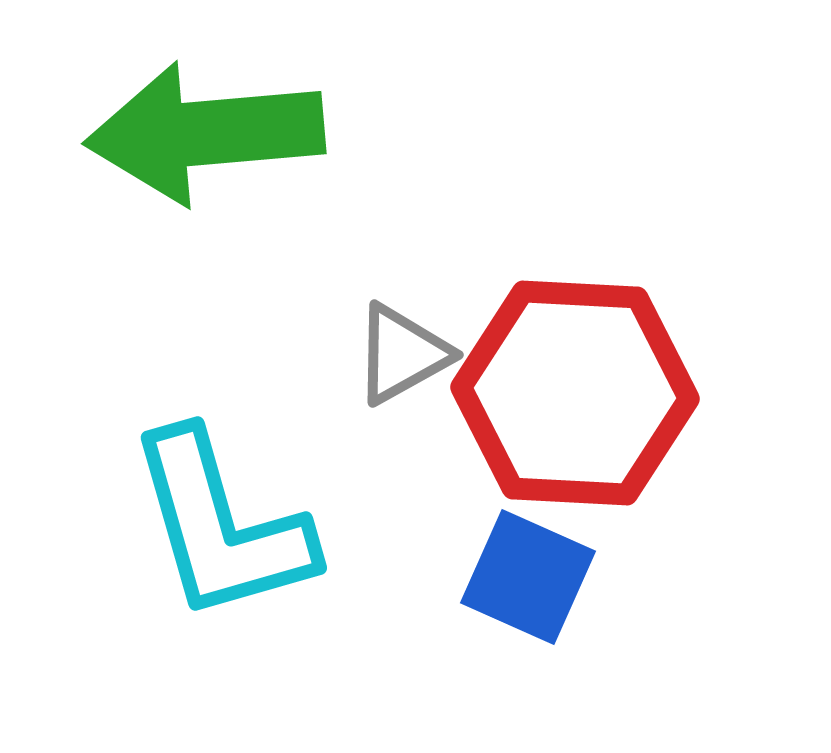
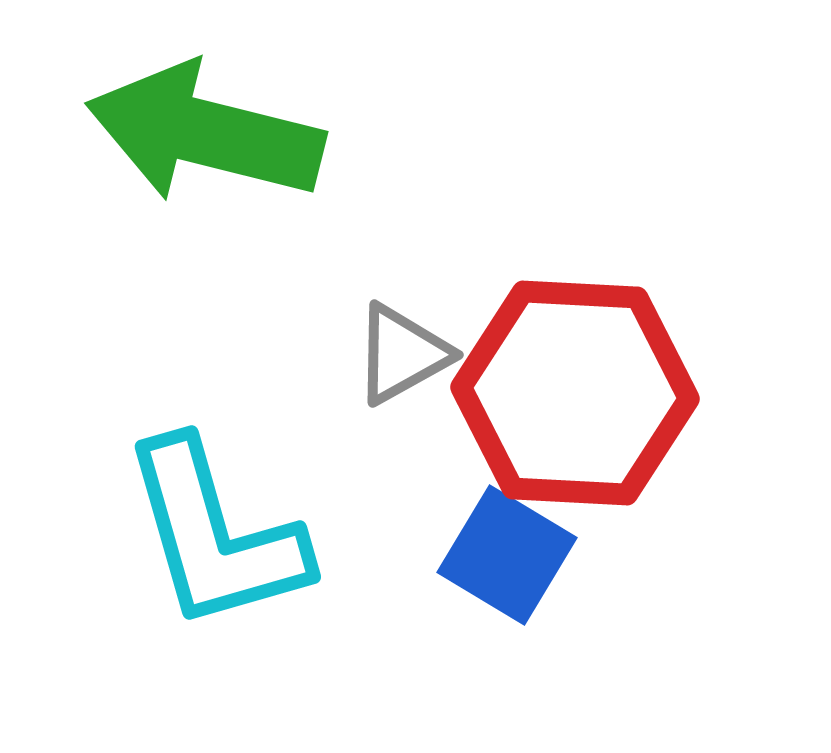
green arrow: rotated 19 degrees clockwise
cyan L-shape: moved 6 px left, 9 px down
blue square: moved 21 px left, 22 px up; rotated 7 degrees clockwise
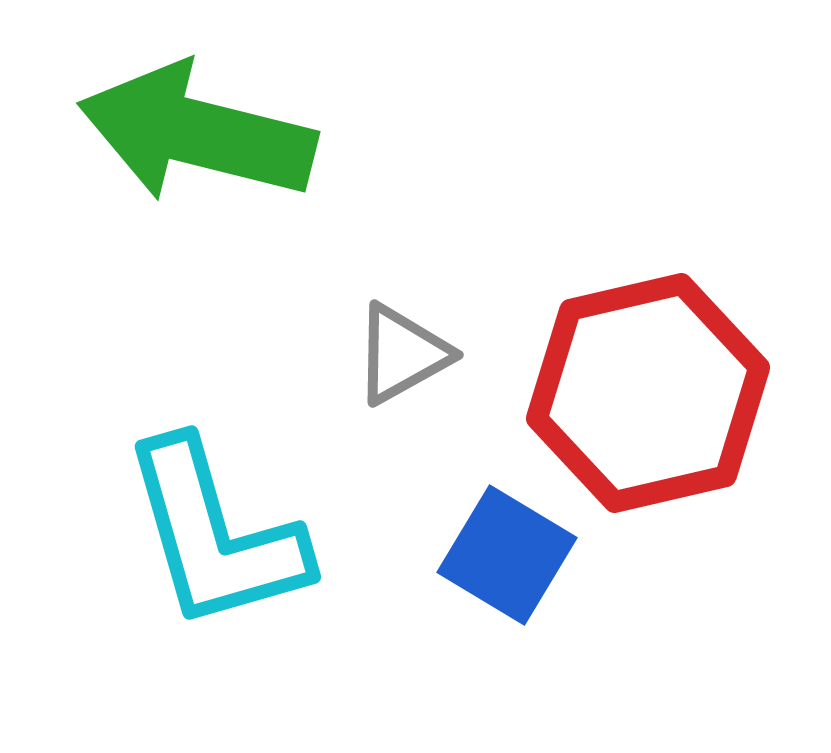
green arrow: moved 8 px left
red hexagon: moved 73 px right; rotated 16 degrees counterclockwise
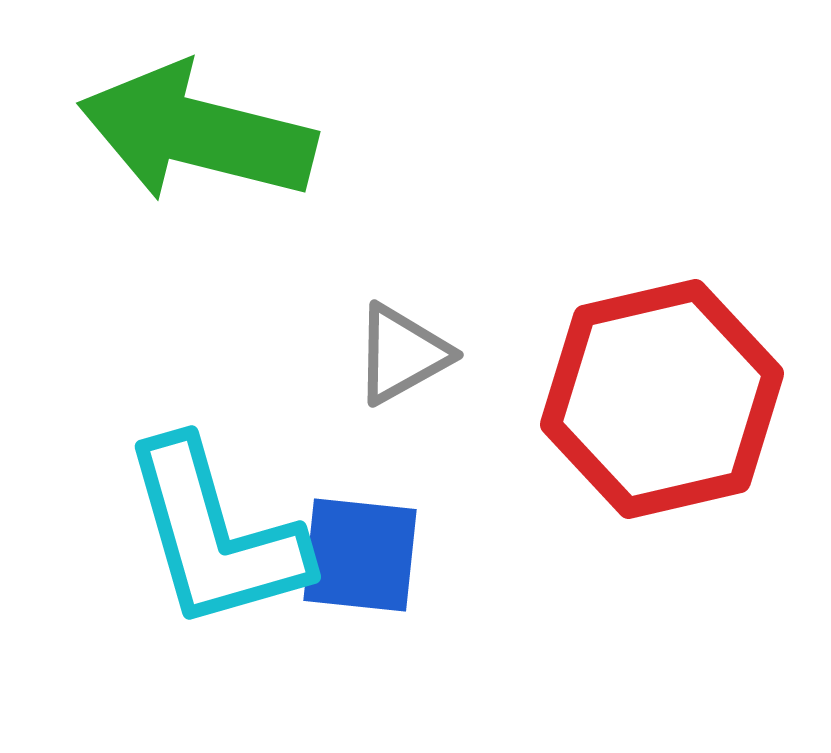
red hexagon: moved 14 px right, 6 px down
blue square: moved 147 px left; rotated 25 degrees counterclockwise
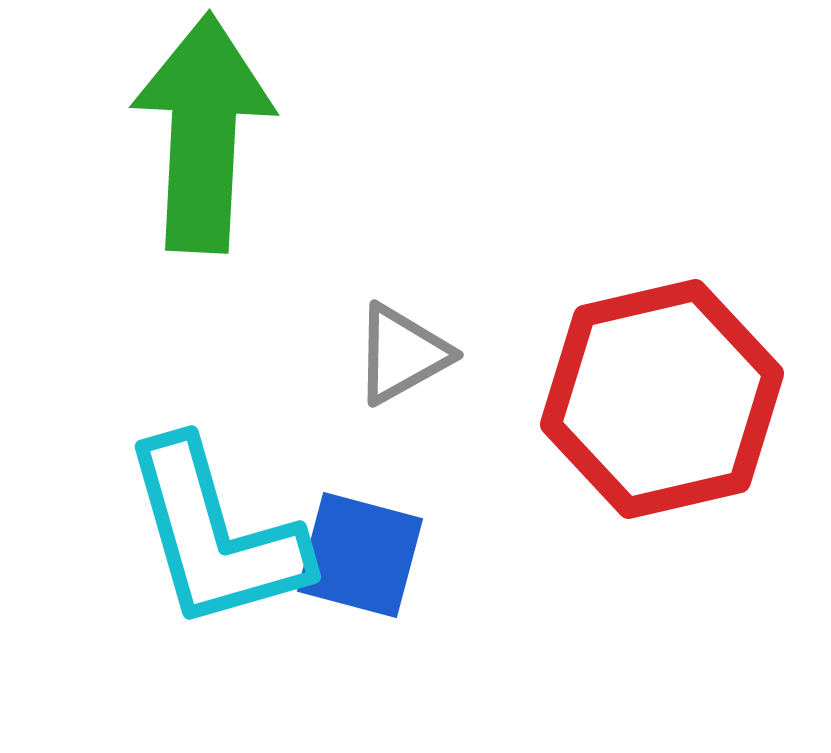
green arrow: moved 6 px right; rotated 79 degrees clockwise
blue square: rotated 9 degrees clockwise
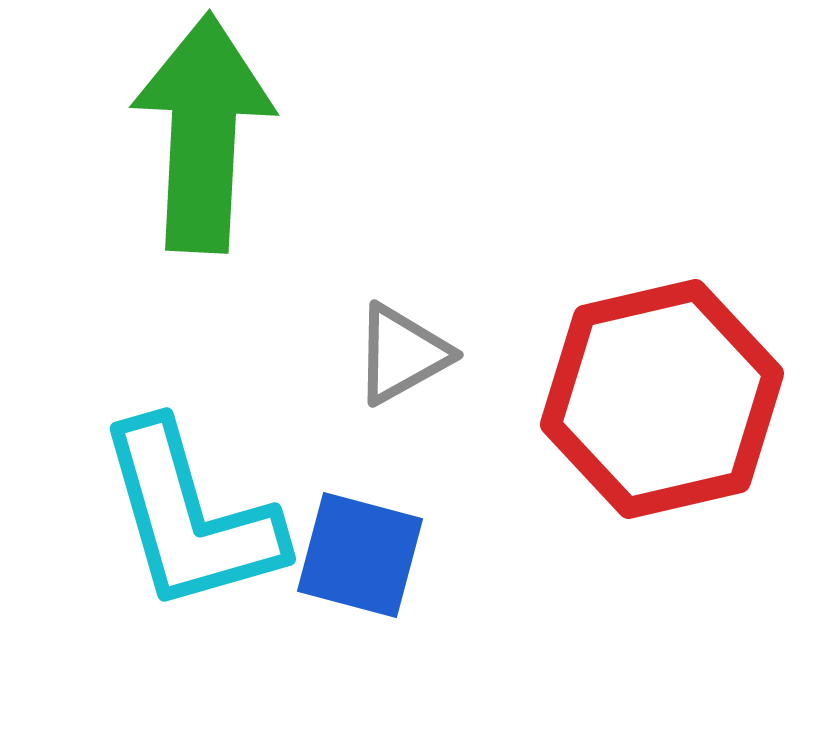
cyan L-shape: moved 25 px left, 18 px up
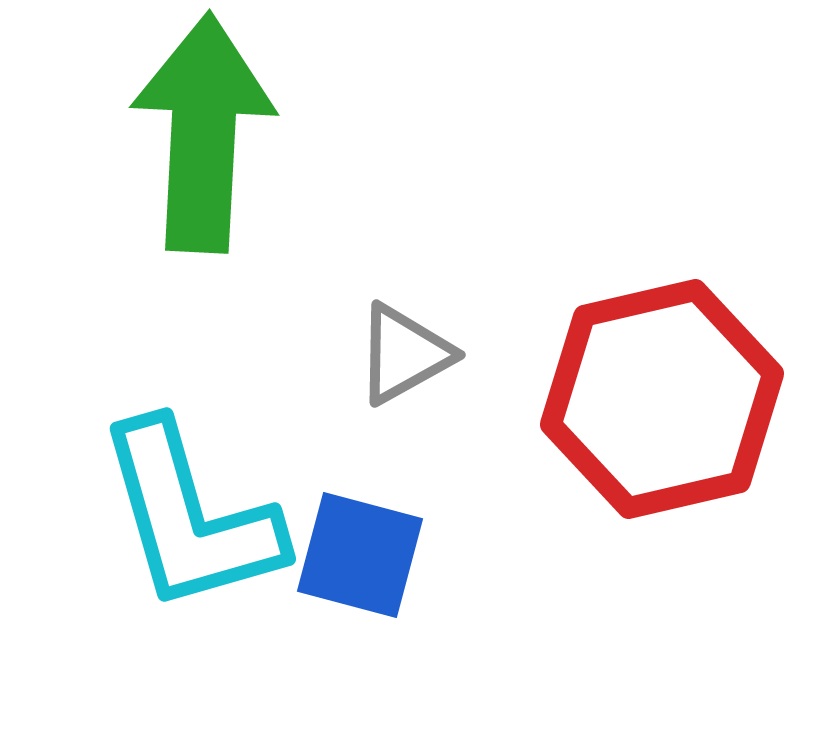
gray triangle: moved 2 px right
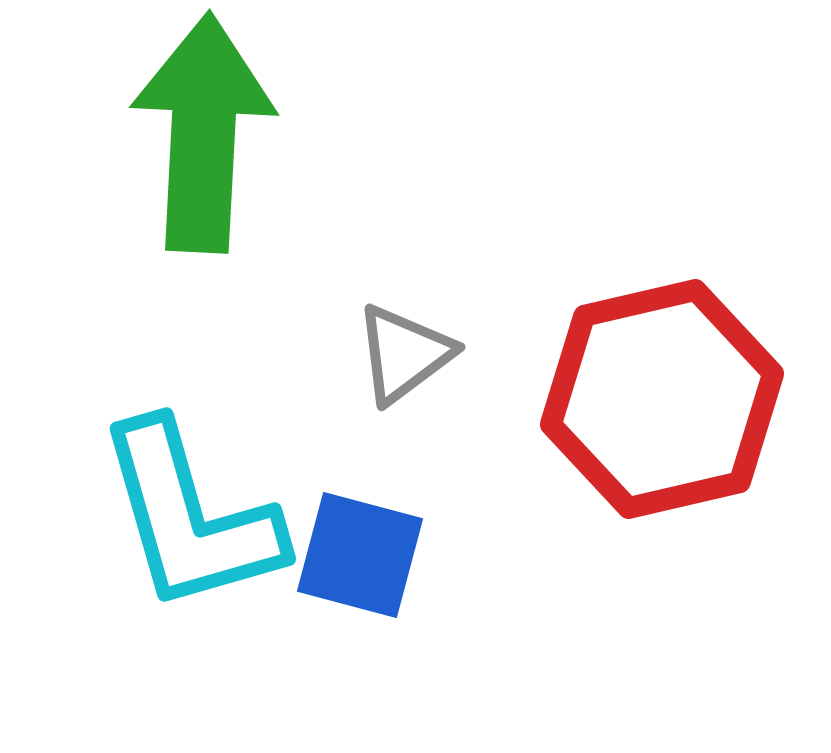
gray triangle: rotated 8 degrees counterclockwise
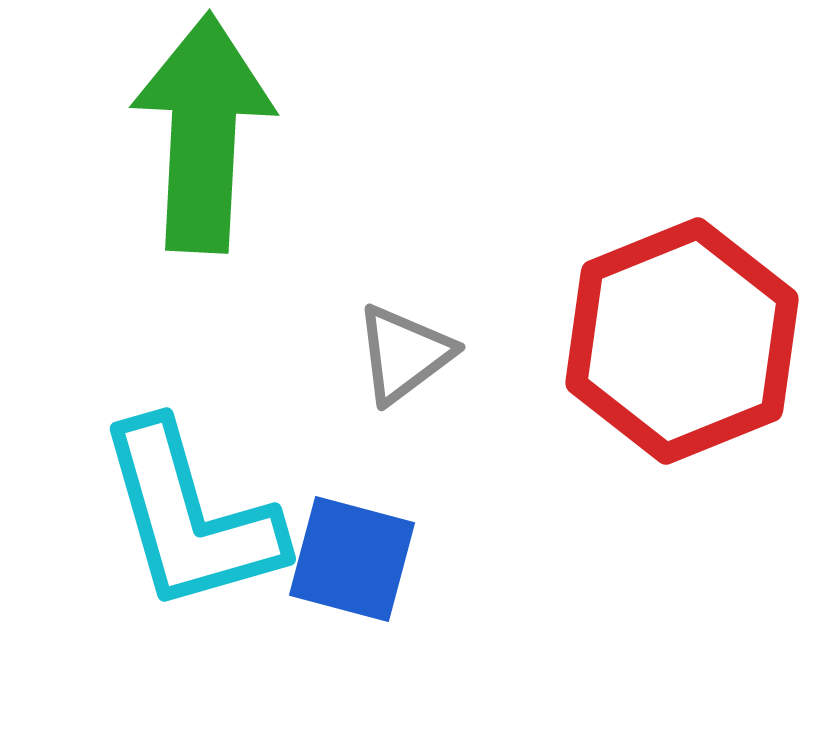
red hexagon: moved 20 px right, 58 px up; rotated 9 degrees counterclockwise
blue square: moved 8 px left, 4 px down
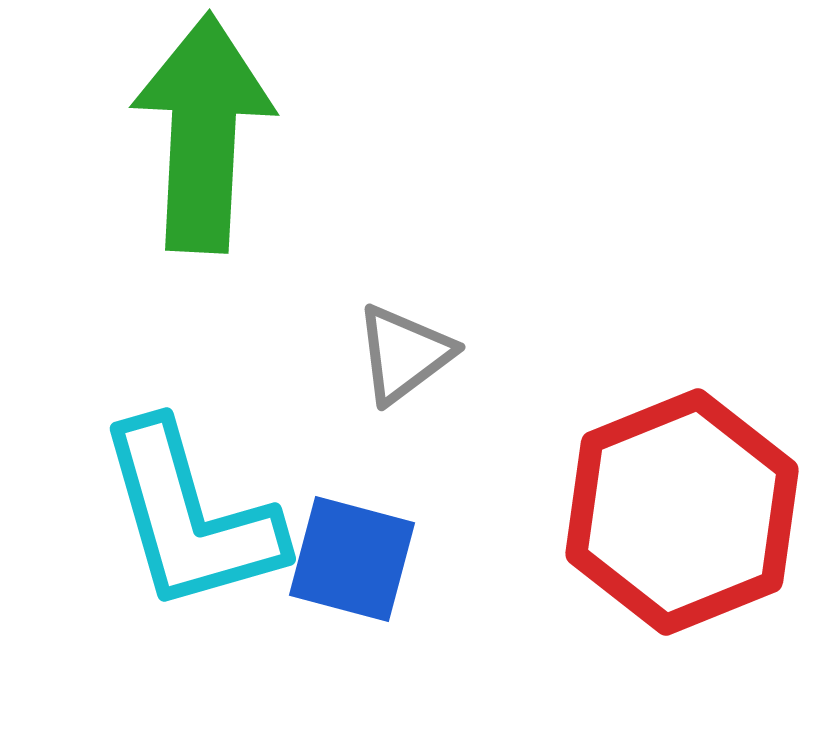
red hexagon: moved 171 px down
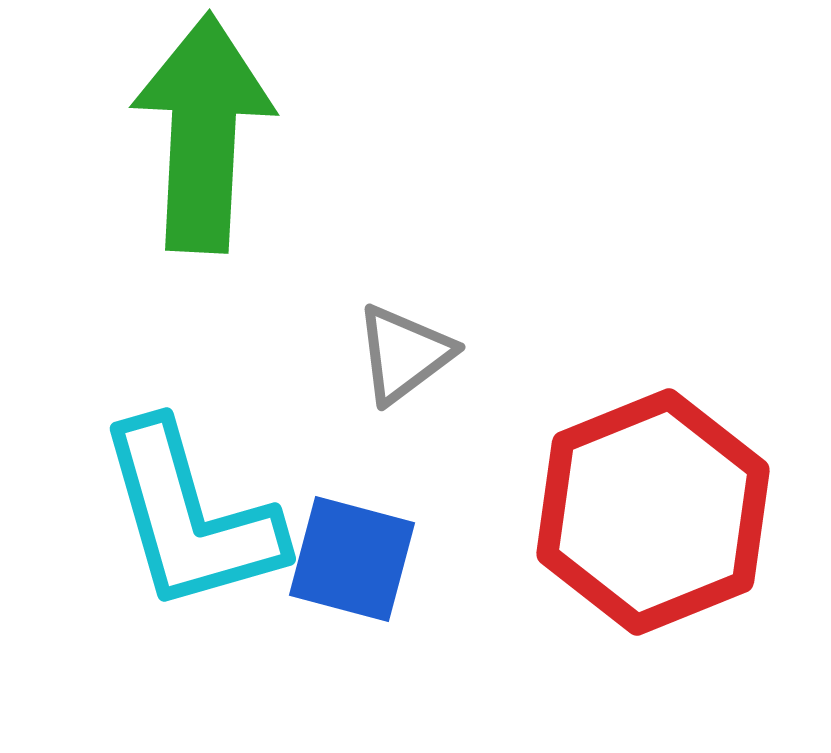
red hexagon: moved 29 px left
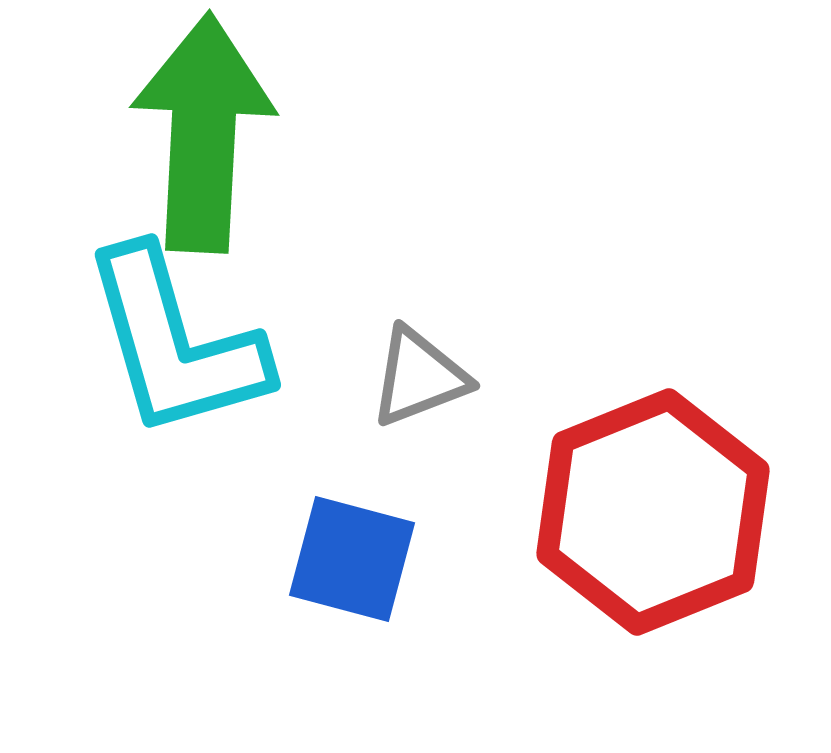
gray triangle: moved 15 px right, 23 px down; rotated 16 degrees clockwise
cyan L-shape: moved 15 px left, 174 px up
